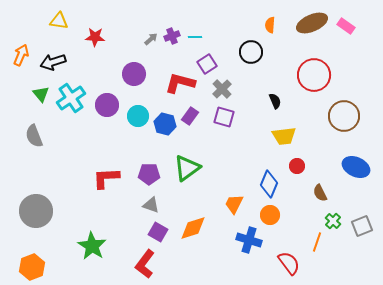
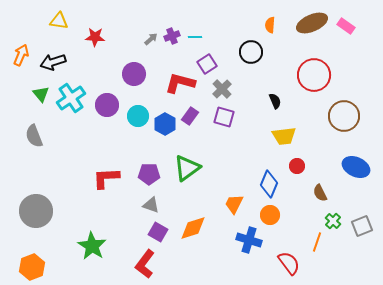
blue hexagon at (165, 124): rotated 15 degrees clockwise
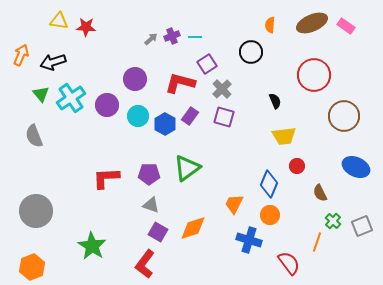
red star at (95, 37): moved 9 px left, 10 px up
purple circle at (134, 74): moved 1 px right, 5 px down
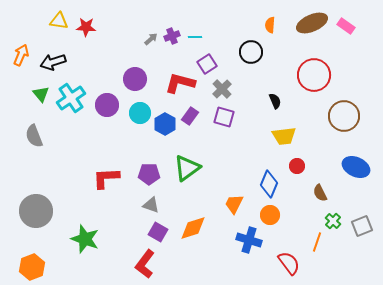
cyan circle at (138, 116): moved 2 px right, 3 px up
green star at (92, 246): moved 7 px left, 7 px up; rotated 12 degrees counterclockwise
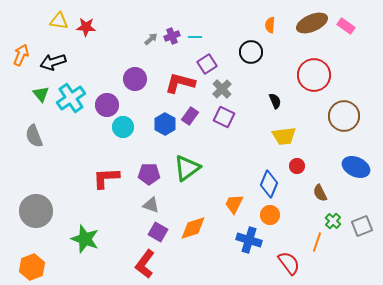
cyan circle at (140, 113): moved 17 px left, 14 px down
purple square at (224, 117): rotated 10 degrees clockwise
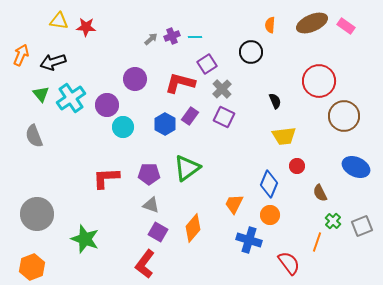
red circle at (314, 75): moved 5 px right, 6 px down
gray circle at (36, 211): moved 1 px right, 3 px down
orange diamond at (193, 228): rotated 32 degrees counterclockwise
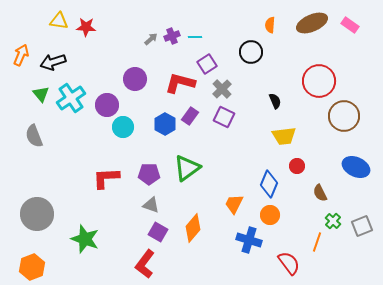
pink rectangle at (346, 26): moved 4 px right, 1 px up
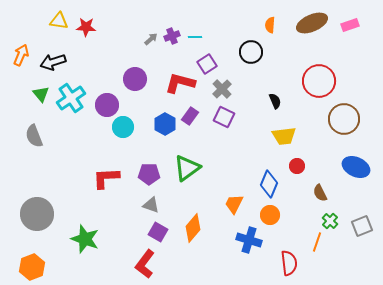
pink rectangle at (350, 25): rotated 54 degrees counterclockwise
brown circle at (344, 116): moved 3 px down
green cross at (333, 221): moved 3 px left
red semicircle at (289, 263): rotated 30 degrees clockwise
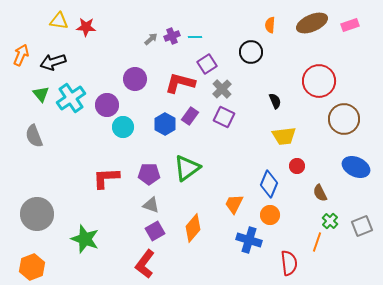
purple square at (158, 232): moved 3 px left, 1 px up; rotated 30 degrees clockwise
